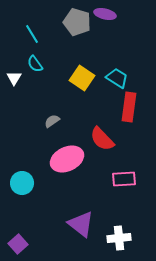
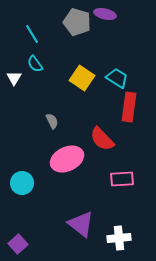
gray semicircle: rotated 98 degrees clockwise
pink rectangle: moved 2 px left
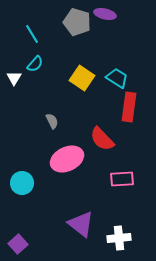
cyan semicircle: rotated 102 degrees counterclockwise
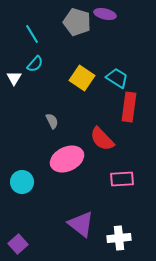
cyan circle: moved 1 px up
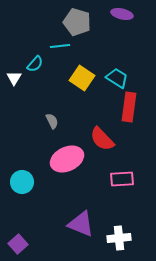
purple ellipse: moved 17 px right
cyan line: moved 28 px right, 12 px down; rotated 66 degrees counterclockwise
purple triangle: rotated 16 degrees counterclockwise
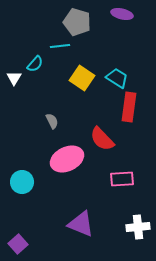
white cross: moved 19 px right, 11 px up
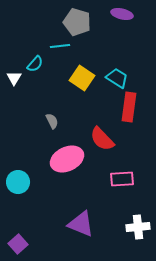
cyan circle: moved 4 px left
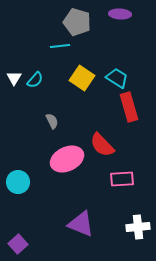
purple ellipse: moved 2 px left; rotated 10 degrees counterclockwise
cyan semicircle: moved 16 px down
red rectangle: rotated 24 degrees counterclockwise
red semicircle: moved 6 px down
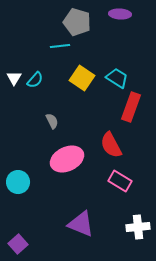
red rectangle: moved 2 px right; rotated 36 degrees clockwise
red semicircle: moved 9 px right; rotated 16 degrees clockwise
pink rectangle: moved 2 px left, 2 px down; rotated 35 degrees clockwise
